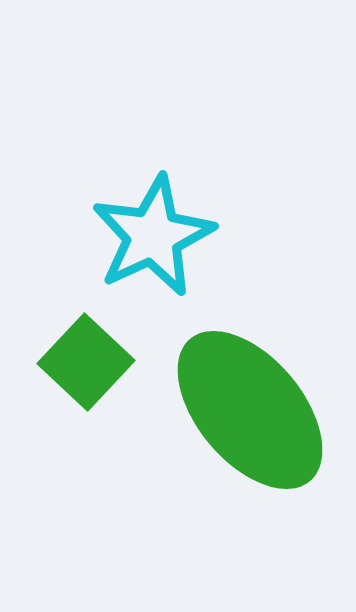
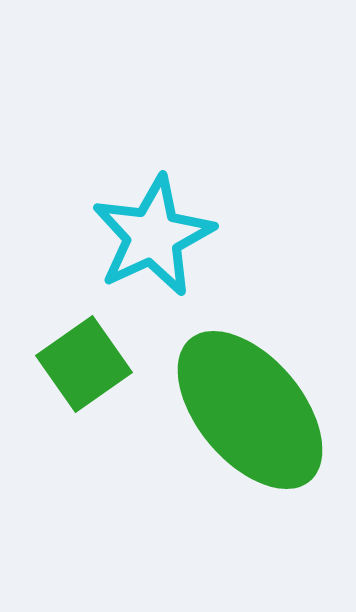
green square: moved 2 px left, 2 px down; rotated 12 degrees clockwise
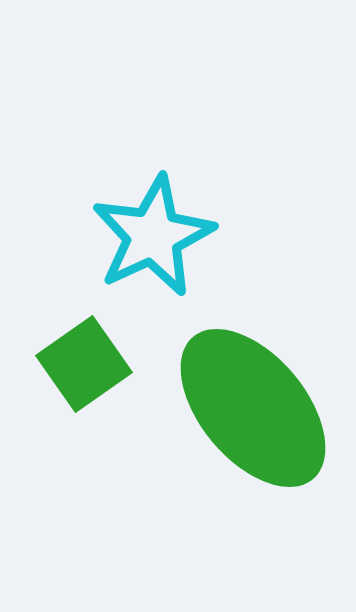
green ellipse: moved 3 px right, 2 px up
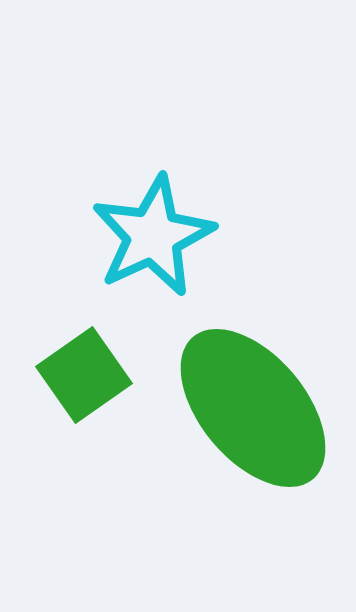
green square: moved 11 px down
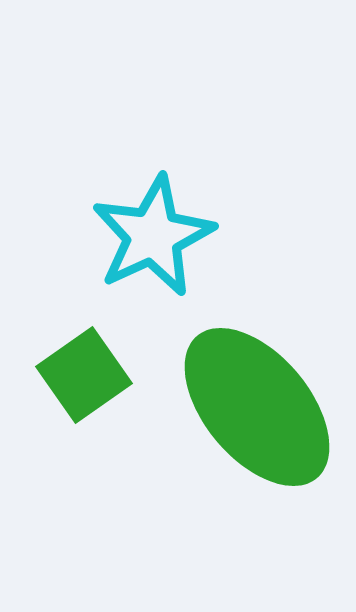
green ellipse: moved 4 px right, 1 px up
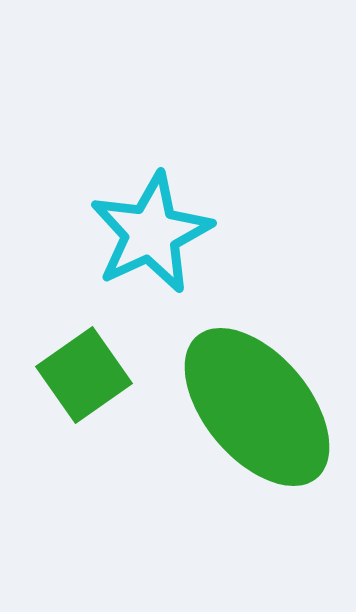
cyan star: moved 2 px left, 3 px up
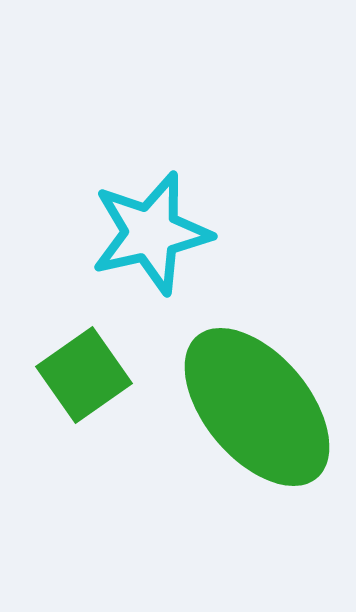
cyan star: rotated 12 degrees clockwise
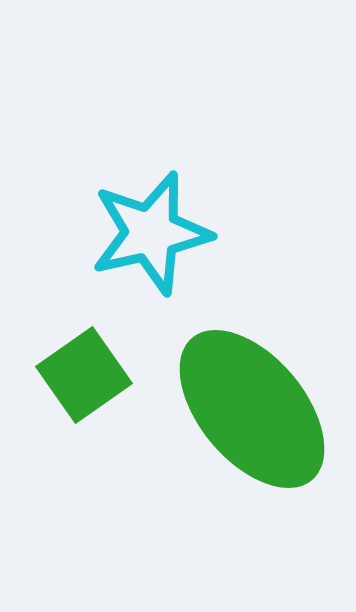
green ellipse: moved 5 px left, 2 px down
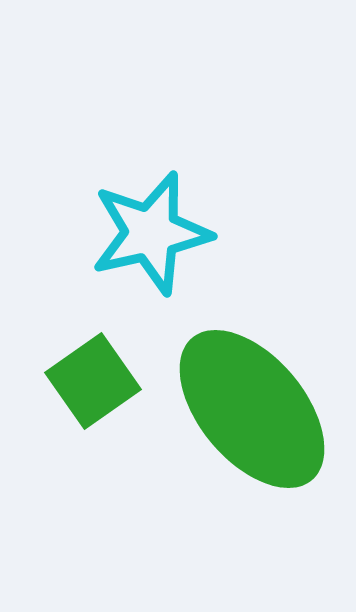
green square: moved 9 px right, 6 px down
